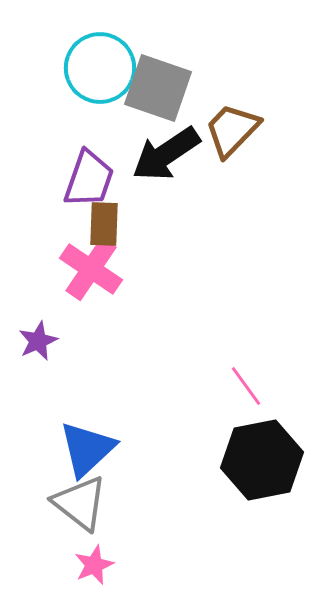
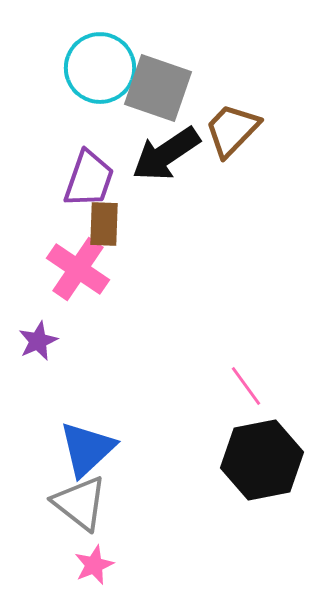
pink cross: moved 13 px left
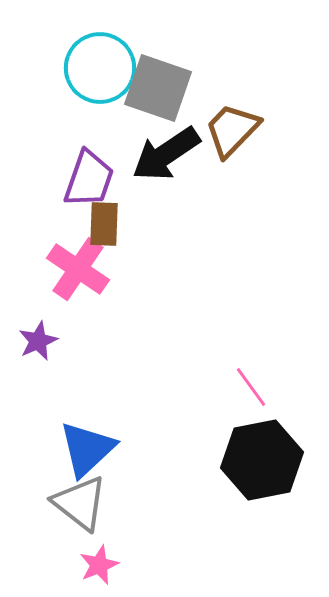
pink line: moved 5 px right, 1 px down
pink star: moved 5 px right
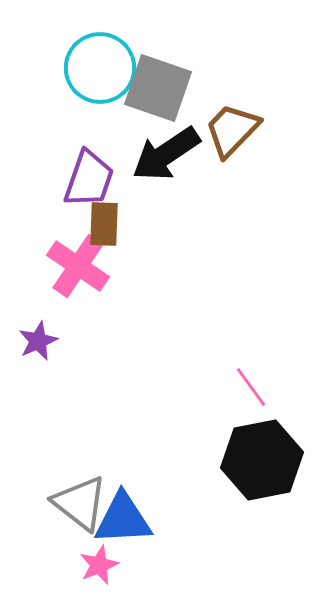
pink cross: moved 3 px up
blue triangle: moved 36 px right, 70 px down; rotated 40 degrees clockwise
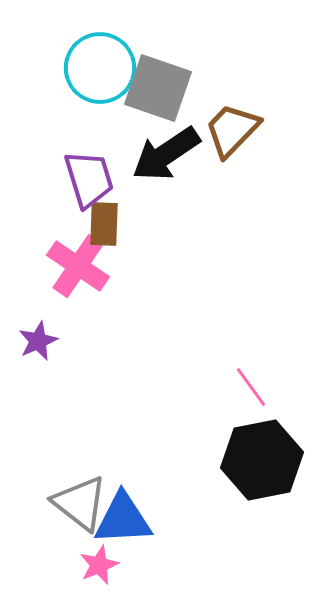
purple trapezoid: rotated 36 degrees counterclockwise
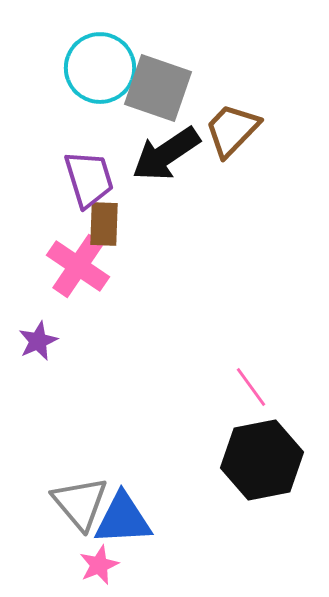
gray triangle: rotated 12 degrees clockwise
